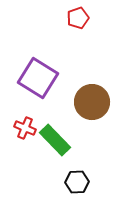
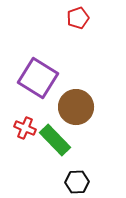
brown circle: moved 16 px left, 5 px down
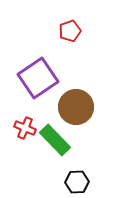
red pentagon: moved 8 px left, 13 px down
purple square: rotated 24 degrees clockwise
